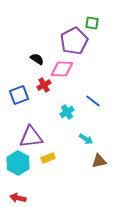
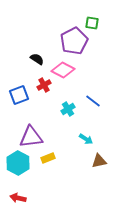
pink diamond: moved 1 px right, 1 px down; rotated 25 degrees clockwise
cyan cross: moved 1 px right, 3 px up
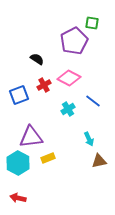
pink diamond: moved 6 px right, 8 px down
cyan arrow: moved 3 px right; rotated 32 degrees clockwise
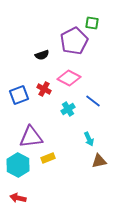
black semicircle: moved 5 px right, 4 px up; rotated 128 degrees clockwise
red cross: moved 4 px down; rotated 32 degrees counterclockwise
cyan hexagon: moved 2 px down
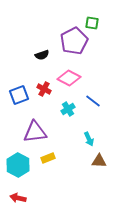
purple triangle: moved 4 px right, 5 px up
brown triangle: rotated 14 degrees clockwise
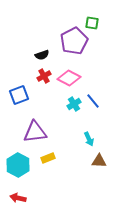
red cross: moved 13 px up; rotated 32 degrees clockwise
blue line: rotated 14 degrees clockwise
cyan cross: moved 6 px right, 5 px up
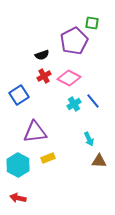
blue square: rotated 12 degrees counterclockwise
